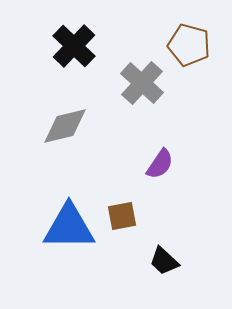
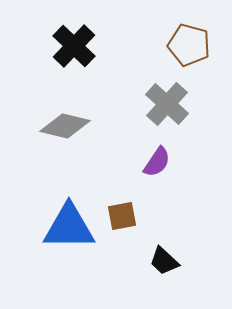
gray cross: moved 25 px right, 21 px down
gray diamond: rotated 27 degrees clockwise
purple semicircle: moved 3 px left, 2 px up
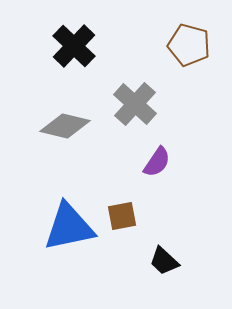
gray cross: moved 32 px left
blue triangle: rotated 12 degrees counterclockwise
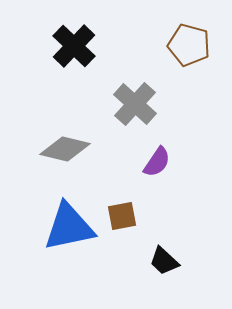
gray diamond: moved 23 px down
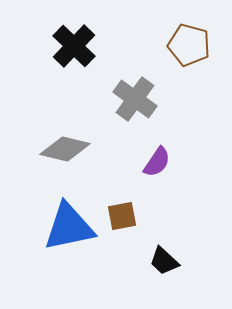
gray cross: moved 5 px up; rotated 6 degrees counterclockwise
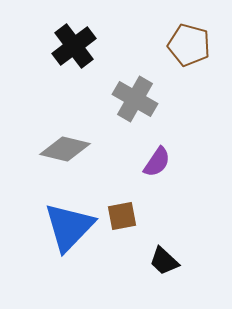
black cross: rotated 9 degrees clockwise
gray cross: rotated 6 degrees counterclockwise
blue triangle: rotated 34 degrees counterclockwise
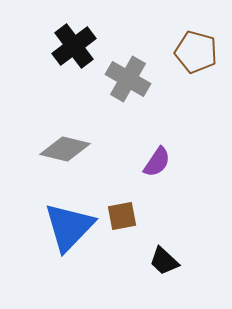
brown pentagon: moved 7 px right, 7 px down
gray cross: moved 7 px left, 20 px up
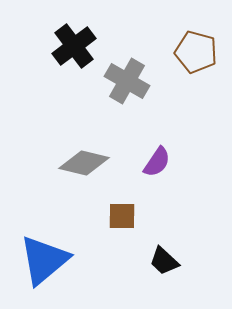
gray cross: moved 1 px left, 2 px down
gray diamond: moved 19 px right, 14 px down
brown square: rotated 12 degrees clockwise
blue triangle: moved 25 px left, 33 px down; rotated 6 degrees clockwise
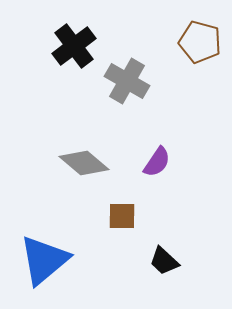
brown pentagon: moved 4 px right, 10 px up
gray diamond: rotated 27 degrees clockwise
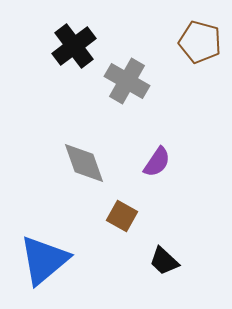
gray diamond: rotated 30 degrees clockwise
brown square: rotated 28 degrees clockwise
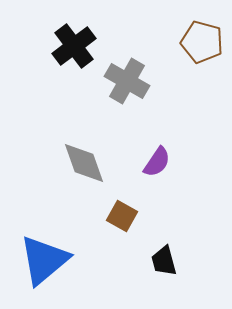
brown pentagon: moved 2 px right
black trapezoid: rotated 32 degrees clockwise
